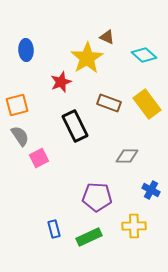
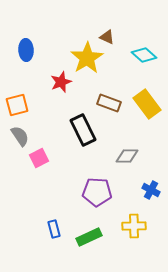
black rectangle: moved 8 px right, 4 px down
purple pentagon: moved 5 px up
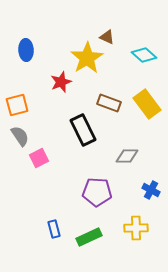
yellow cross: moved 2 px right, 2 px down
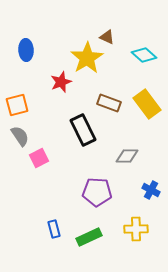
yellow cross: moved 1 px down
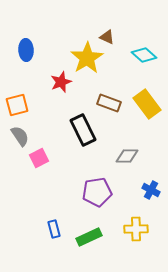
purple pentagon: rotated 12 degrees counterclockwise
